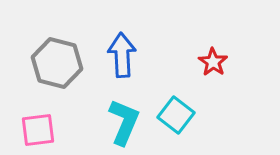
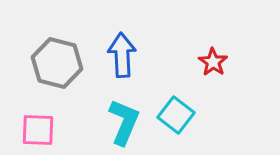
pink square: rotated 9 degrees clockwise
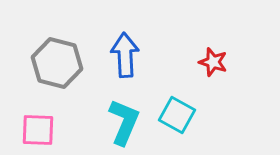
blue arrow: moved 3 px right
red star: rotated 16 degrees counterclockwise
cyan square: moved 1 px right; rotated 9 degrees counterclockwise
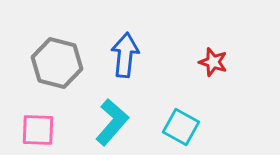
blue arrow: rotated 9 degrees clockwise
cyan square: moved 4 px right, 12 px down
cyan L-shape: moved 12 px left; rotated 18 degrees clockwise
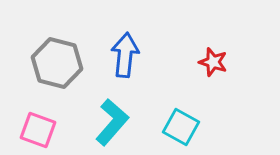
pink square: rotated 18 degrees clockwise
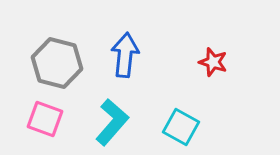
pink square: moved 7 px right, 11 px up
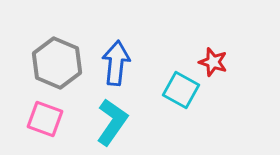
blue arrow: moved 9 px left, 8 px down
gray hexagon: rotated 9 degrees clockwise
cyan L-shape: rotated 6 degrees counterclockwise
cyan square: moved 37 px up
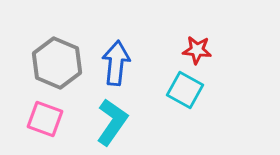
red star: moved 16 px left, 12 px up; rotated 12 degrees counterclockwise
cyan square: moved 4 px right
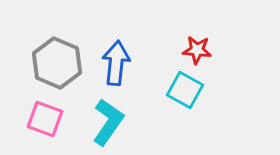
cyan L-shape: moved 4 px left
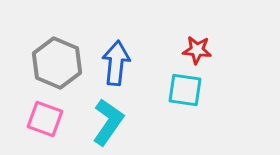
cyan square: rotated 21 degrees counterclockwise
